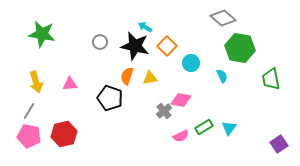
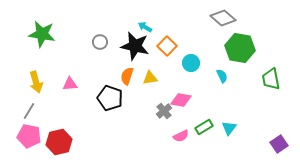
red hexagon: moved 5 px left, 8 px down
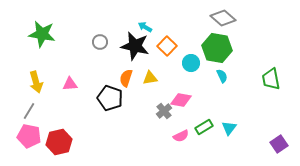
green hexagon: moved 23 px left
orange semicircle: moved 1 px left, 2 px down
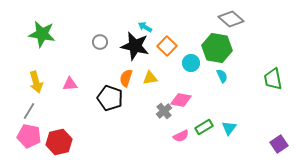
gray diamond: moved 8 px right, 1 px down
green trapezoid: moved 2 px right
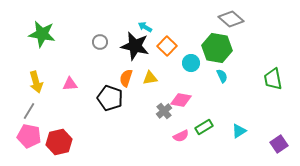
cyan triangle: moved 10 px right, 3 px down; rotated 21 degrees clockwise
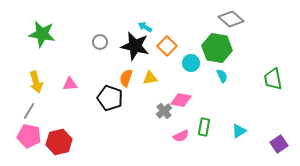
green rectangle: rotated 48 degrees counterclockwise
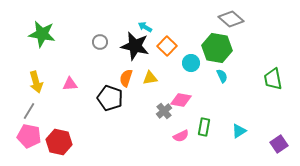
red hexagon: rotated 25 degrees clockwise
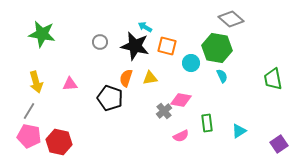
orange square: rotated 30 degrees counterclockwise
green rectangle: moved 3 px right, 4 px up; rotated 18 degrees counterclockwise
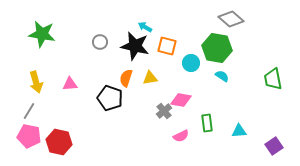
cyan semicircle: rotated 32 degrees counterclockwise
cyan triangle: rotated 28 degrees clockwise
purple square: moved 5 px left, 2 px down
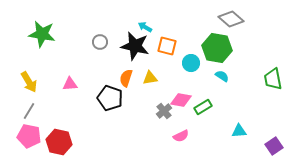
yellow arrow: moved 7 px left; rotated 15 degrees counterclockwise
green rectangle: moved 4 px left, 16 px up; rotated 66 degrees clockwise
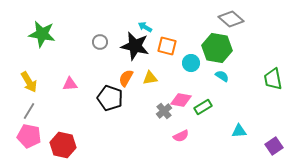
orange semicircle: rotated 12 degrees clockwise
red hexagon: moved 4 px right, 3 px down
